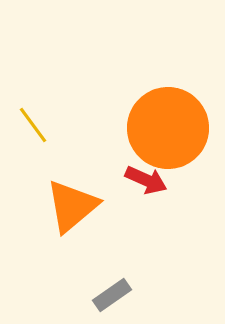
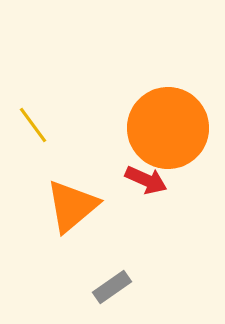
gray rectangle: moved 8 px up
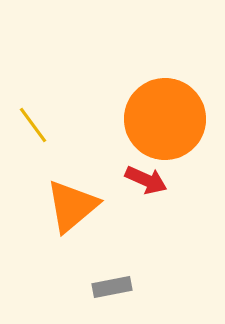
orange circle: moved 3 px left, 9 px up
gray rectangle: rotated 24 degrees clockwise
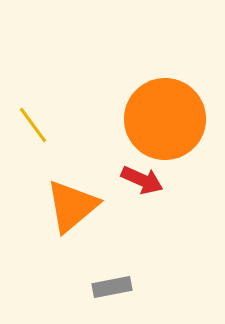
red arrow: moved 4 px left
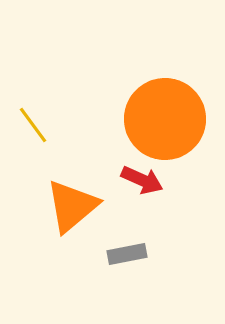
gray rectangle: moved 15 px right, 33 px up
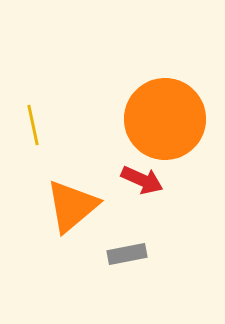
yellow line: rotated 24 degrees clockwise
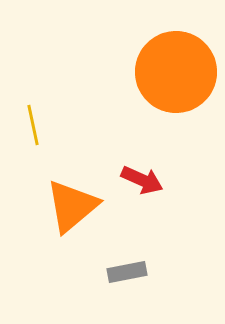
orange circle: moved 11 px right, 47 px up
gray rectangle: moved 18 px down
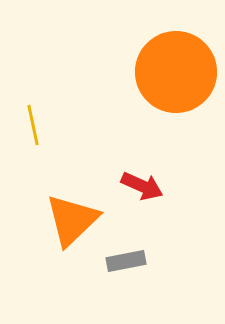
red arrow: moved 6 px down
orange triangle: moved 14 px down; rotated 4 degrees counterclockwise
gray rectangle: moved 1 px left, 11 px up
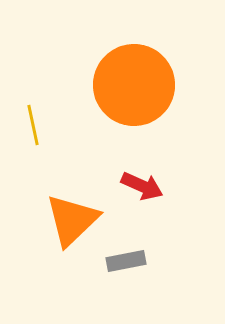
orange circle: moved 42 px left, 13 px down
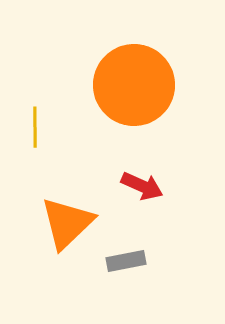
yellow line: moved 2 px right, 2 px down; rotated 12 degrees clockwise
orange triangle: moved 5 px left, 3 px down
